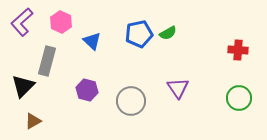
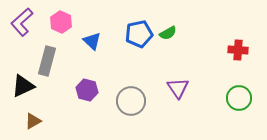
black triangle: rotated 20 degrees clockwise
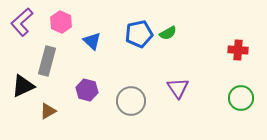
green circle: moved 2 px right
brown triangle: moved 15 px right, 10 px up
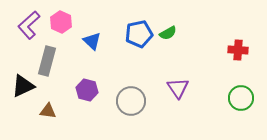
purple L-shape: moved 7 px right, 3 px down
brown triangle: rotated 36 degrees clockwise
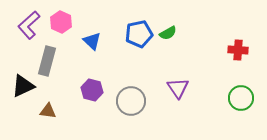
purple hexagon: moved 5 px right
